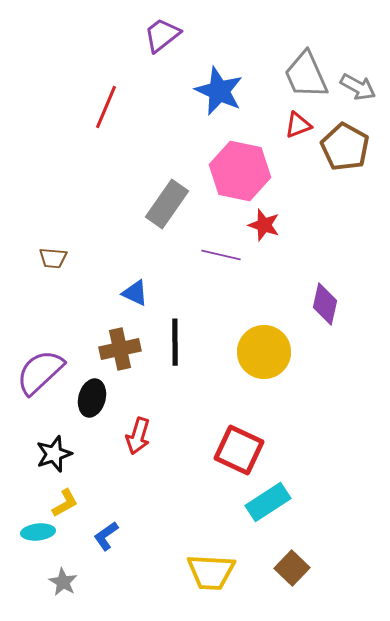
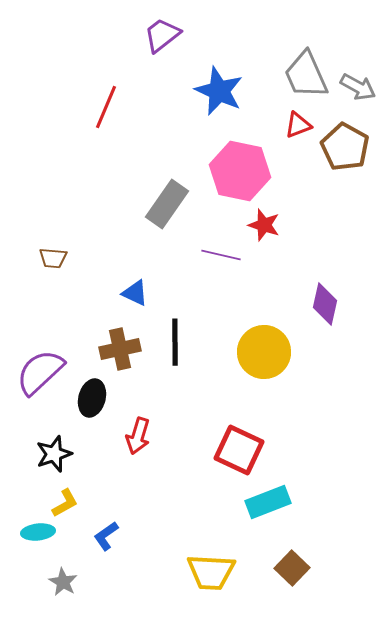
cyan rectangle: rotated 12 degrees clockwise
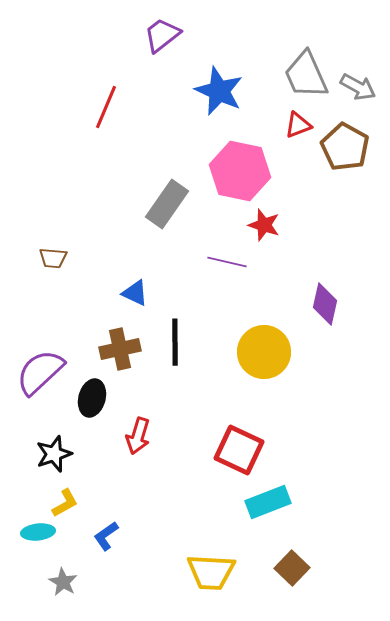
purple line: moved 6 px right, 7 px down
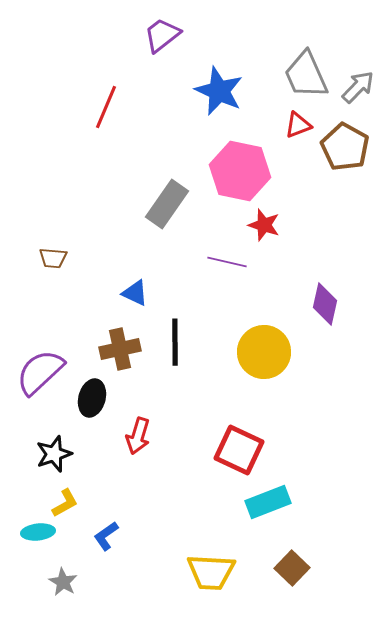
gray arrow: rotated 75 degrees counterclockwise
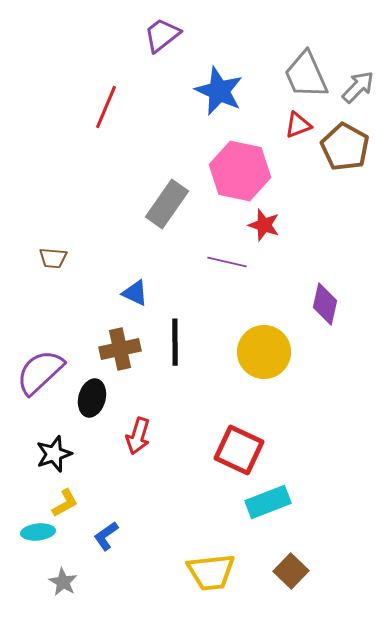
brown square: moved 1 px left, 3 px down
yellow trapezoid: rotated 9 degrees counterclockwise
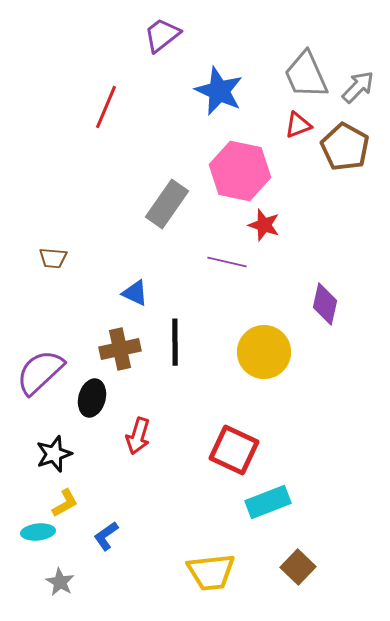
red square: moved 5 px left
brown square: moved 7 px right, 4 px up
gray star: moved 3 px left
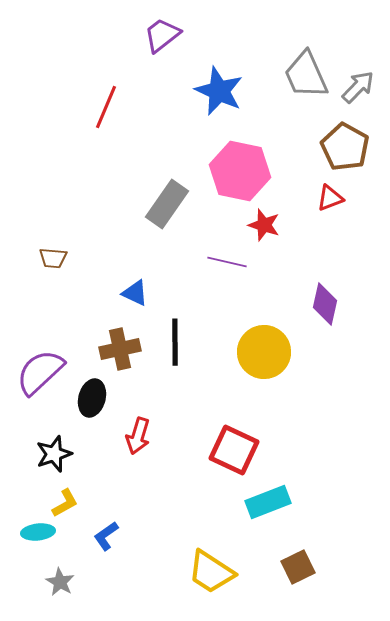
red triangle: moved 32 px right, 73 px down
brown square: rotated 20 degrees clockwise
yellow trapezoid: rotated 39 degrees clockwise
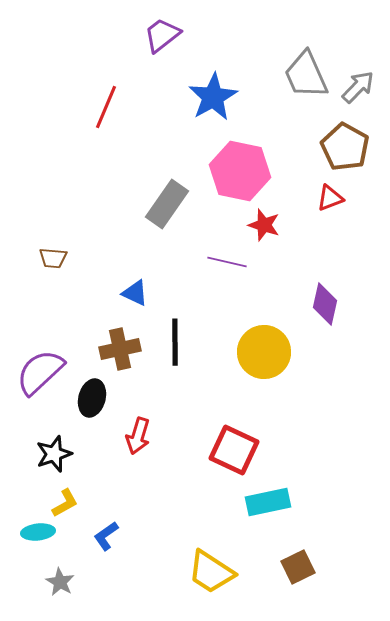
blue star: moved 6 px left, 6 px down; rotated 18 degrees clockwise
cyan rectangle: rotated 9 degrees clockwise
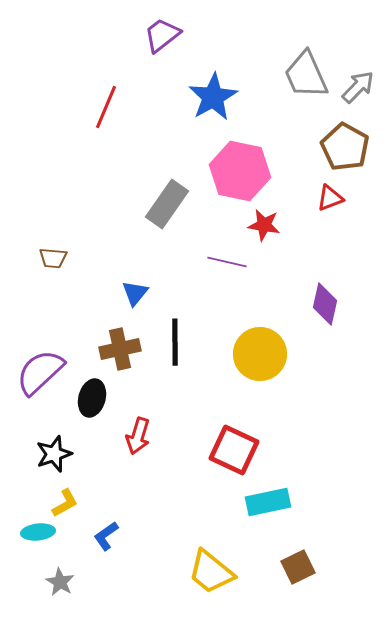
red star: rotated 8 degrees counterclockwise
blue triangle: rotated 44 degrees clockwise
yellow circle: moved 4 px left, 2 px down
yellow trapezoid: rotated 6 degrees clockwise
